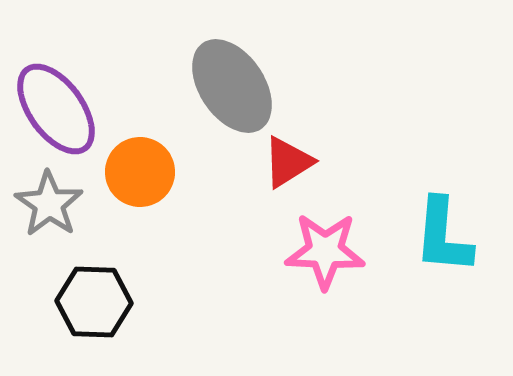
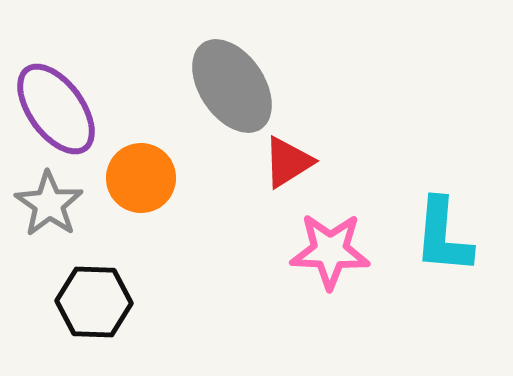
orange circle: moved 1 px right, 6 px down
pink star: moved 5 px right
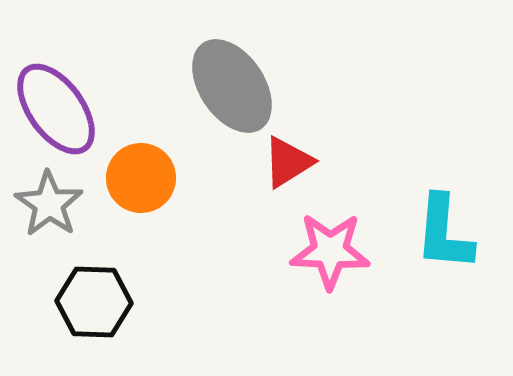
cyan L-shape: moved 1 px right, 3 px up
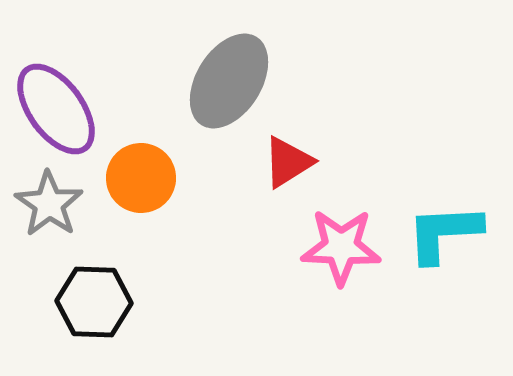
gray ellipse: moved 3 px left, 5 px up; rotated 66 degrees clockwise
cyan L-shape: rotated 82 degrees clockwise
pink star: moved 11 px right, 4 px up
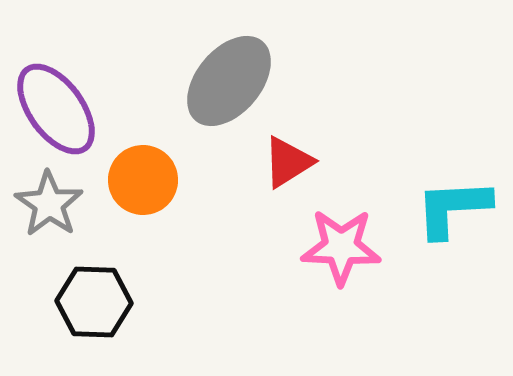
gray ellipse: rotated 8 degrees clockwise
orange circle: moved 2 px right, 2 px down
cyan L-shape: moved 9 px right, 25 px up
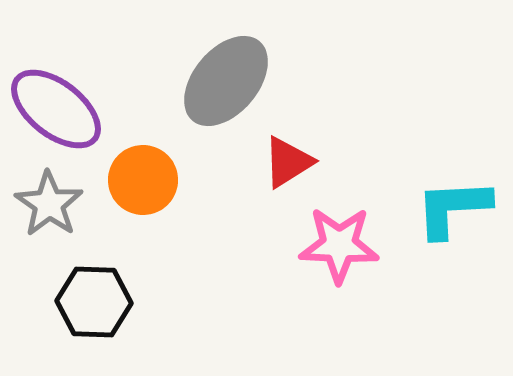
gray ellipse: moved 3 px left
purple ellipse: rotated 16 degrees counterclockwise
pink star: moved 2 px left, 2 px up
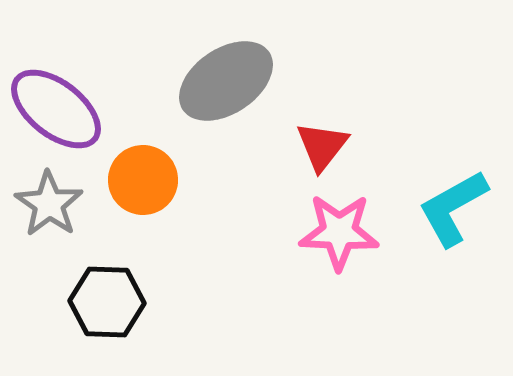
gray ellipse: rotated 16 degrees clockwise
red triangle: moved 34 px right, 16 px up; rotated 20 degrees counterclockwise
cyan L-shape: rotated 26 degrees counterclockwise
pink star: moved 13 px up
black hexagon: moved 13 px right
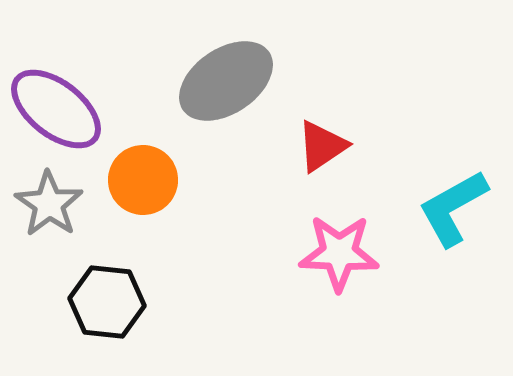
red triangle: rotated 18 degrees clockwise
pink star: moved 21 px down
black hexagon: rotated 4 degrees clockwise
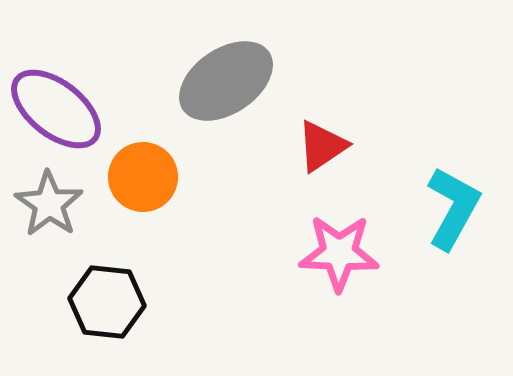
orange circle: moved 3 px up
cyan L-shape: rotated 148 degrees clockwise
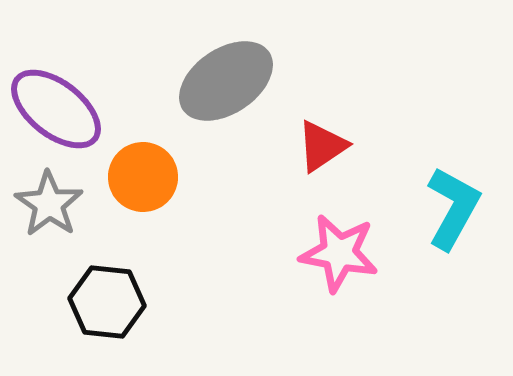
pink star: rotated 8 degrees clockwise
